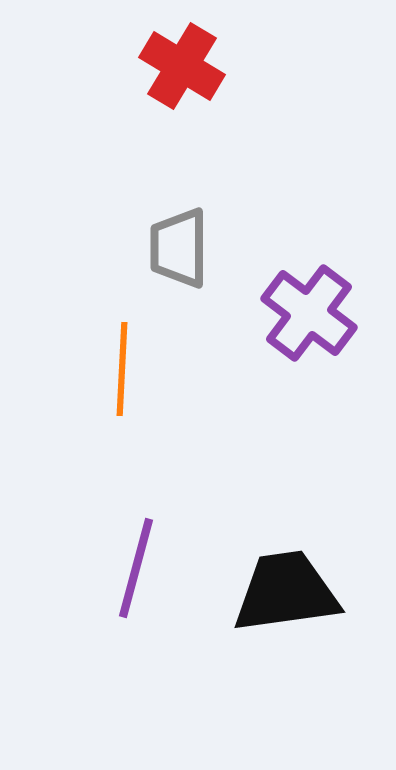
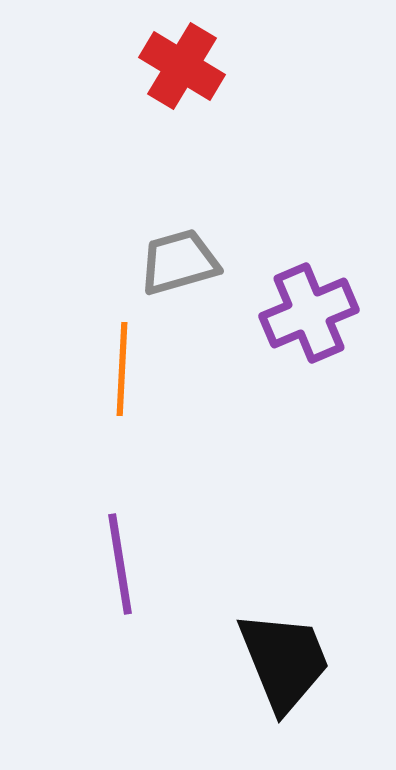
gray trapezoid: moved 14 px down; rotated 74 degrees clockwise
purple cross: rotated 30 degrees clockwise
purple line: moved 16 px left, 4 px up; rotated 24 degrees counterclockwise
black trapezoid: moved 2 px left, 69 px down; rotated 76 degrees clockwise
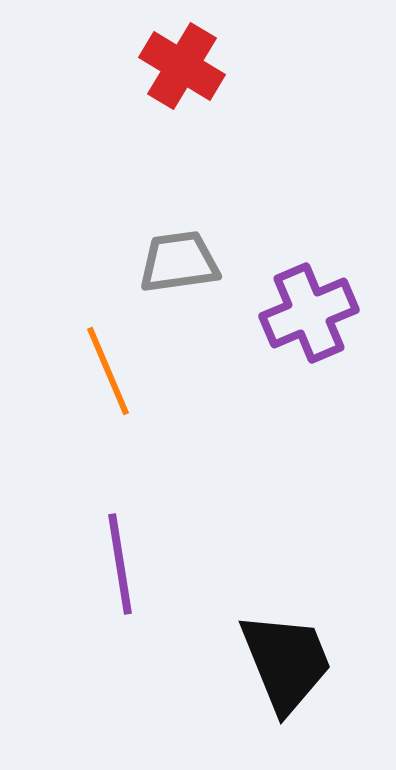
gray trapezoid: rotated 8 degrees clockwise
orange line: moved 14 px left, 2 px down; rotated 26 degrees counterclockwise
black trapezoid: moved 2 px right, 1 px down
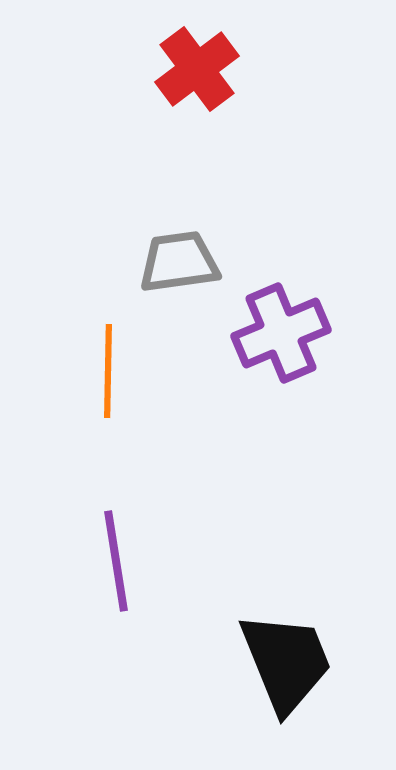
red cross: moved 15 px right, 3 px down; rotated 22 degrees clockwise
purple cross: moved 28 px left, 20 px down
orange line: rotated 24 degrees clockwise
purple line: moved 4 px left, 3 px up
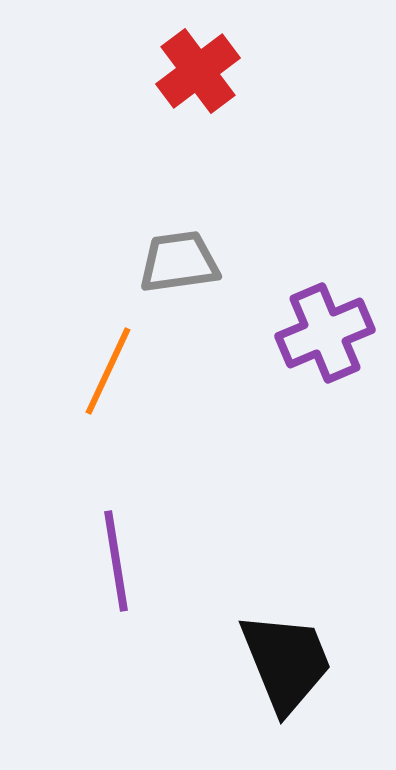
red cross: moved 1 px right, 2 px down
purple cross: moved 44 px right
orange line: rotated 24 degrees clockwise
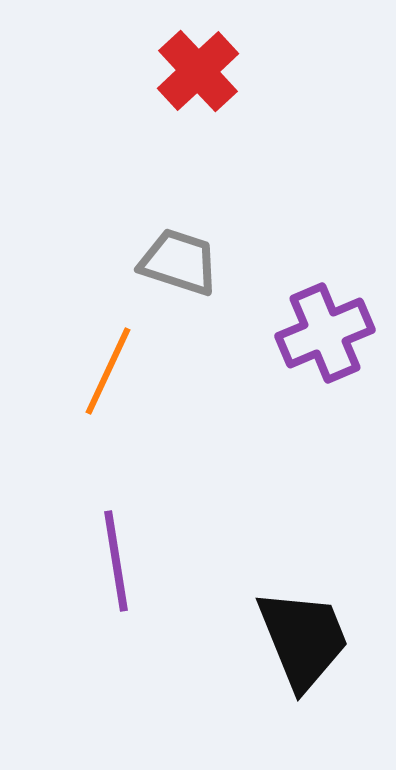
red cross: rotated 6 degrees counterclockwise
gray trapezoid: rotated 26 degrees clockwise
black trapezoid: moved 17 px right, 23 px up
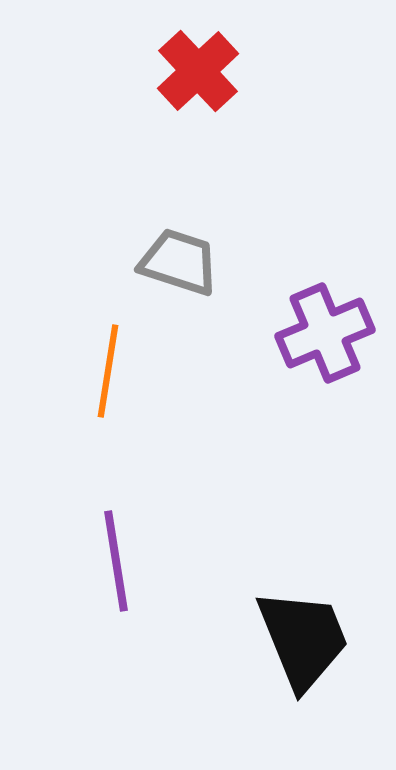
orange line: rotated 16 degrees counterclockwise
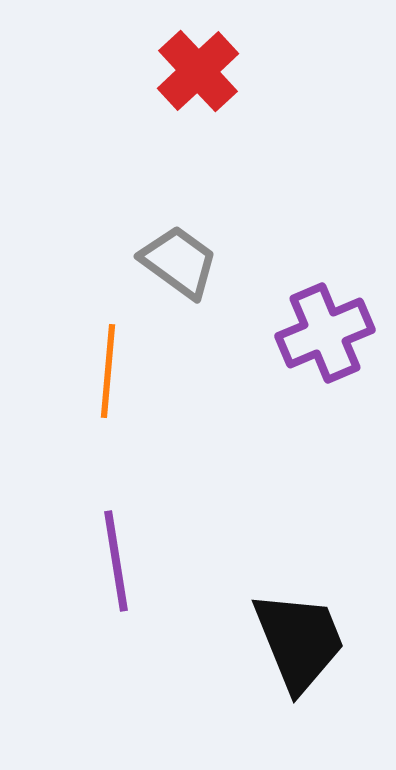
gray trapezoid: rotated 18 degrees clockwise
orange line: rotated 4 degrees counterclockwise
black trapezoid: moved 4 px left, 2 px down
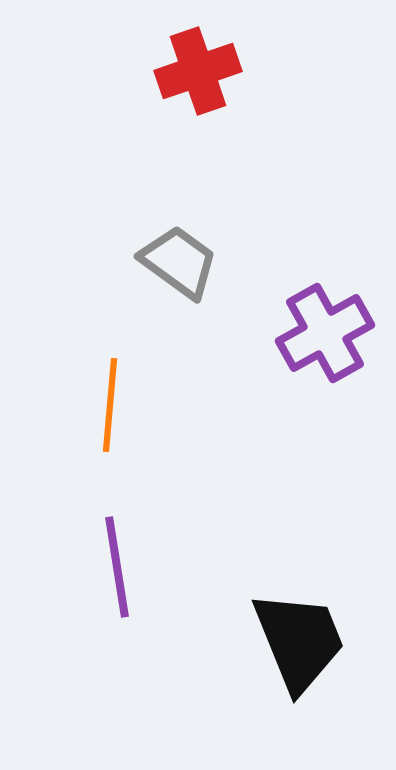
red cross: rotated 24 degrees clockwise
purple cross: rotated 6 degrees counterclockwise
orange line: moved 2 px right, 34 px down
purple line: moved 1 px right, 6 px down
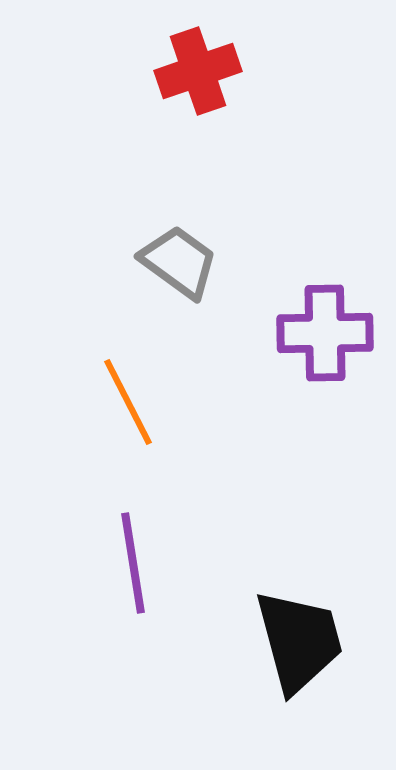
purple cross: rotated 28 degrees clockwise
orange line: moved 18 px right, 3 px up; rotated 32 degrees counterclockwise
purple line: moved 16 px right, 4 px up
black trapezoid: rotated 7 degrees clockwise
